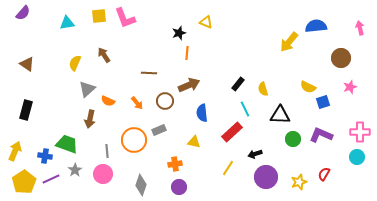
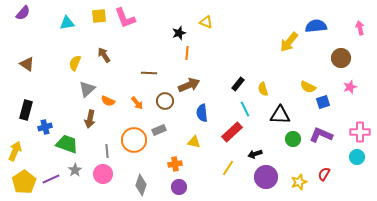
blue cross at (45, 156): moved 29 px up; rotated 24 degrees counterclockwise
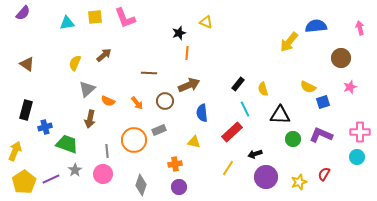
yellow square at (99, 16): moved 4 px left, 1 px down
brown arrow at (104, 55): rotated 84 degrees clockwise
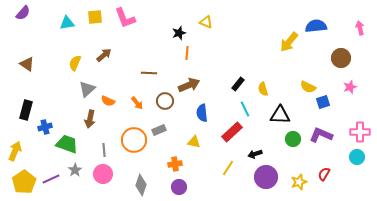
gray line at (107, 151): moved 3 px left, 1 px up
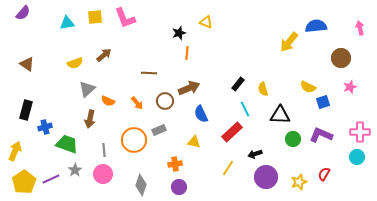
yellow semicircle at (75, 63): rotated 133 degrees counterclockwise
brown arrow at (189, 85): moved 3 px down
blue semicircle at (202, 113): moved 1 px left, 1 px down; rotated 18 degrees counterclockwise
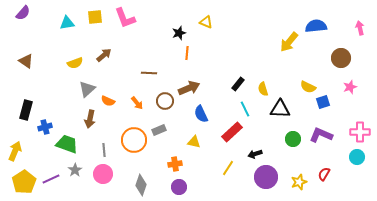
brown triangle at (27, 64): moved 1 px left, 3 px up
black triangle at (280, 115): moved 6 px up
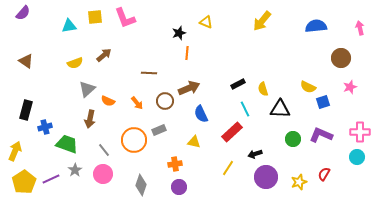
cyan triangle at (67, 23): moved 2 px right, 3 px down
yellow arrow at (289, 42): moved 27 px left, 21 px up
black rectangle at (238, 84): rotated 24 degrees clockwise
gray line at (104, 150): rotated 32 degrees counterclockwise
